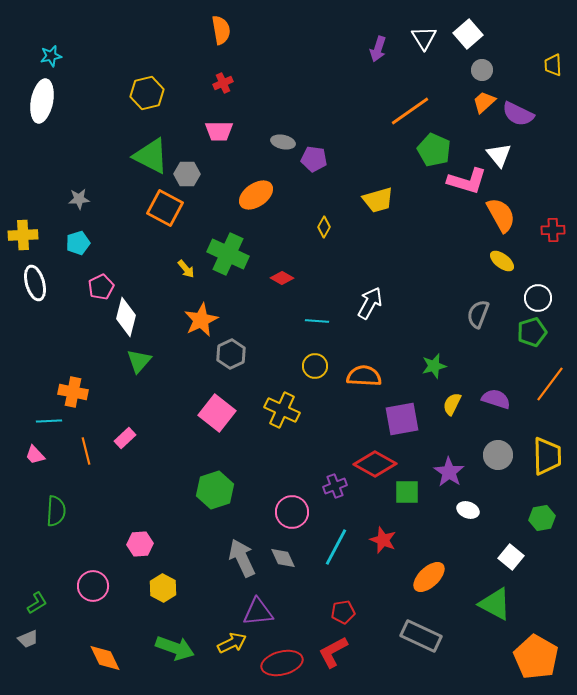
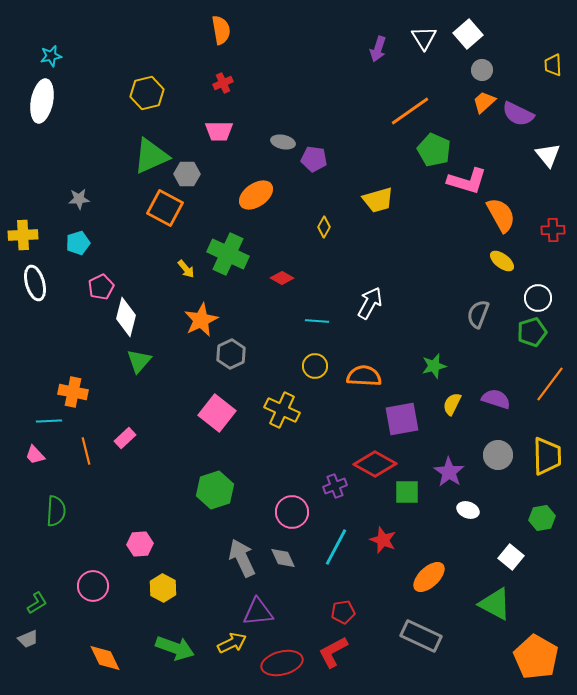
white triangle at (499, 155): moved 49 px right
green triangle at (151, 156): rotated 51 degrees counterclockwise
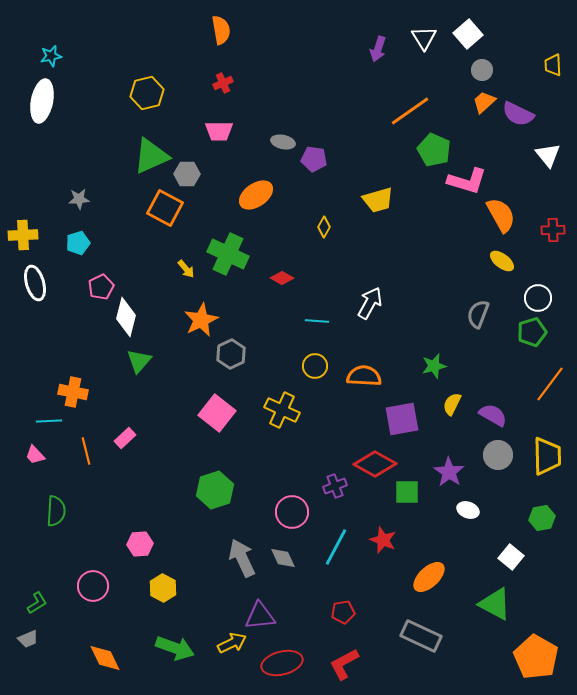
purple semicircle at (496, 399): moved 3 px left, 16 px down; rotated 12 degrees clockwise
purple triangle at (258, 612): moved 2 px right, 4 px down
red L-shape at (333, 652): moved 11 px right, 12 px down
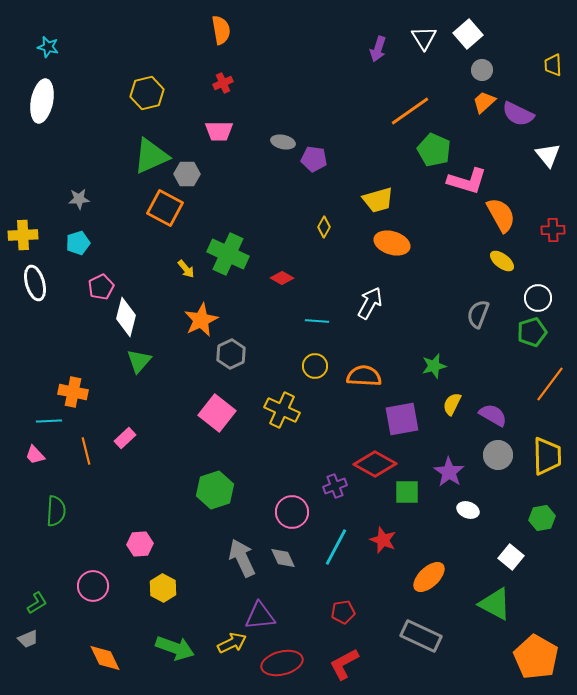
cyan star at (51, 56): moved 3 px left, 9 px up; rotated 25 degrees clockwise
orange ellipse at (256, 195): moved 136 px right, 48 px down; rotated 52 degrees clockwise
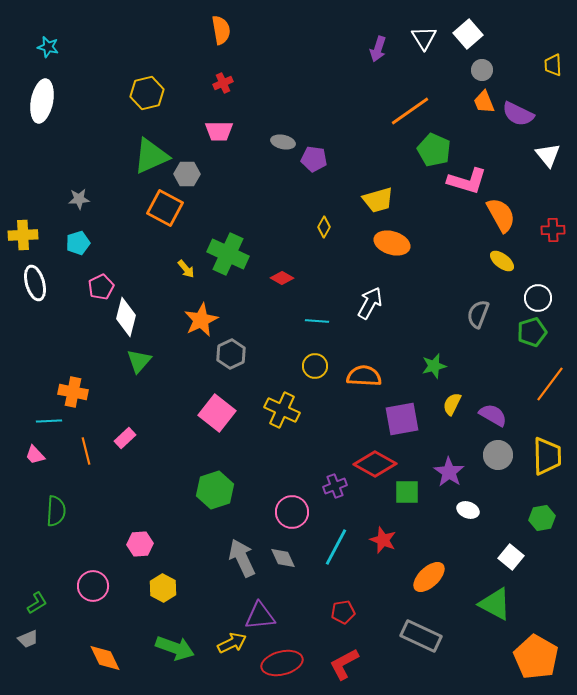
orange trapezoid at (484, 102): rotated 70 degrees counterclockwise
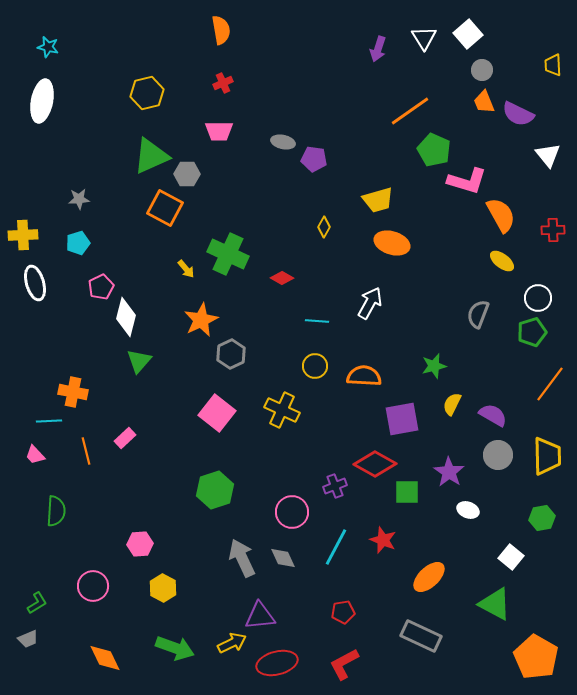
red ellipse at (282, 663): moved 5 px left
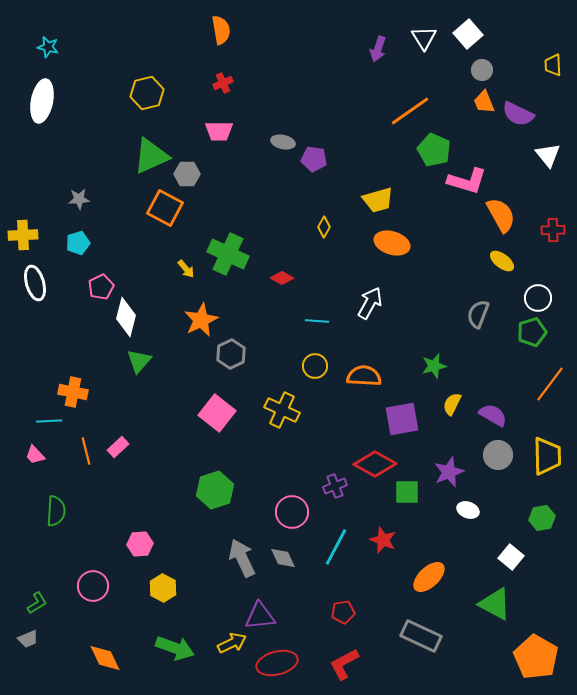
pink rectangle at (125, 438): moved 7 px left, 9 px down
purple star at (449, 472): rotated 16 degrees clockwise
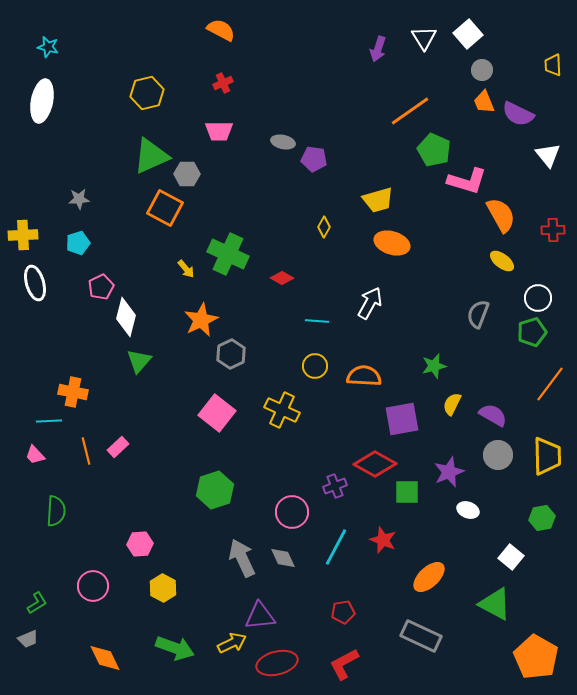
orange semicircle at (221, 30): rotated 52 degrees counterclockwise
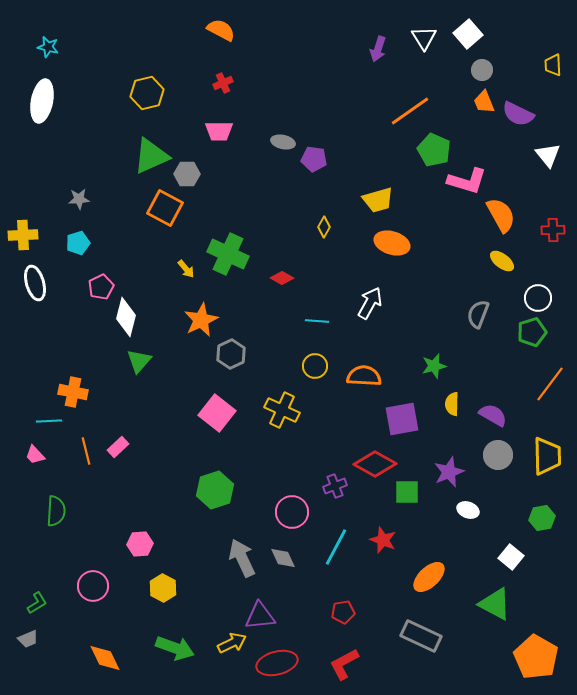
yellow semicircle at (452, 404): rotated 25 degrees counterclockwise
